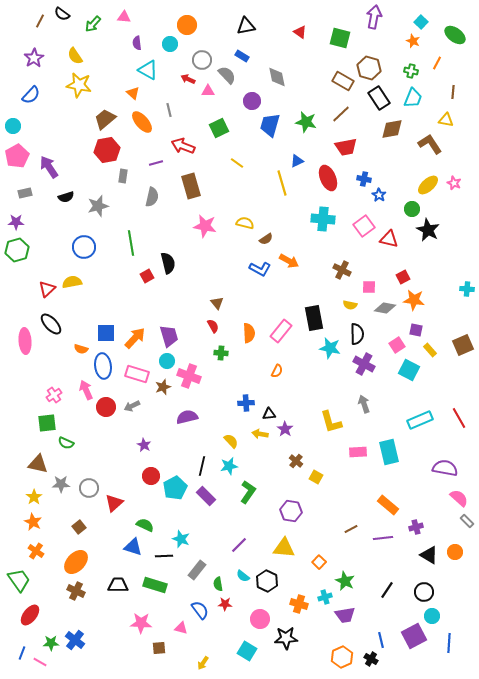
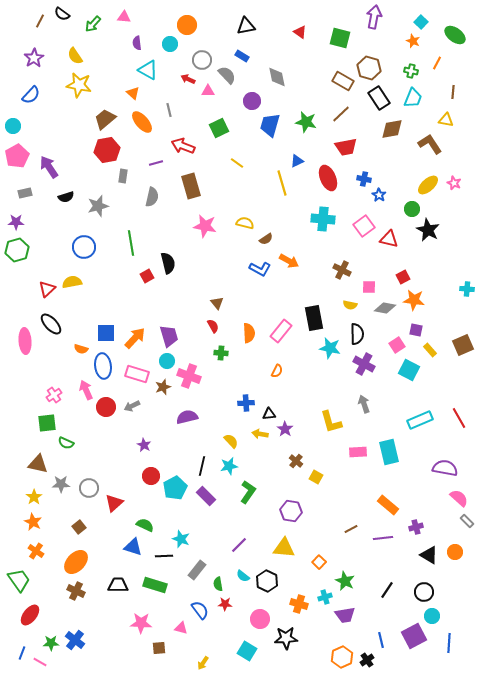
black cross at (371, 659): moved 4 px left, 1 px down; rotated 24 degrees clockwise
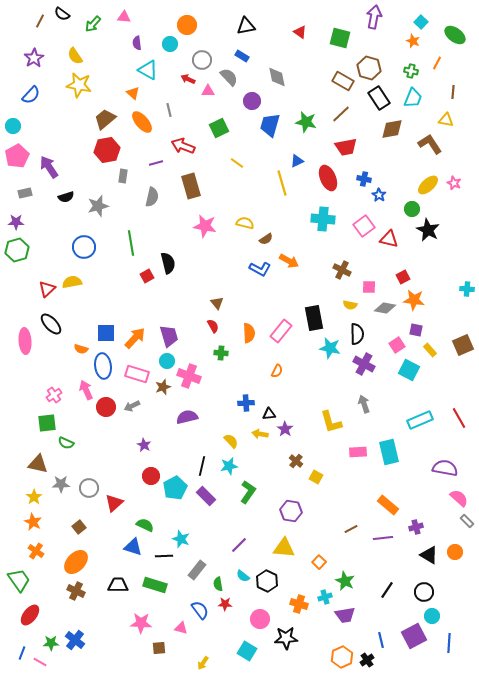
gray semicircle at (227, 75): moved 2 px right, 2 px down
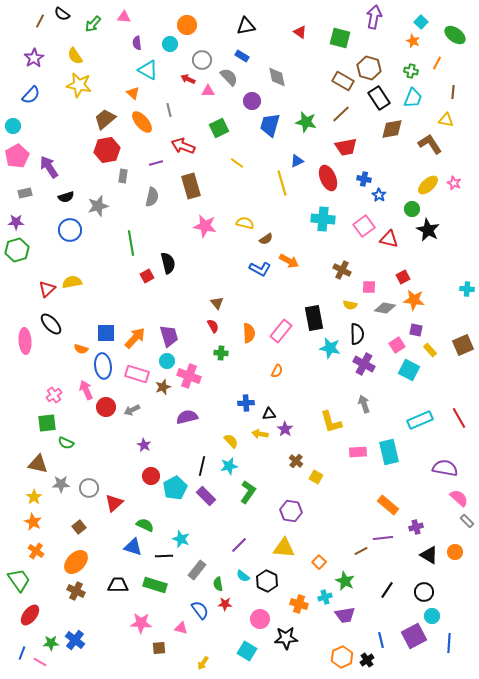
blue circle at (84, 247): moved 14 px left, 17 px up
gray arrow at (132, 406): moved 4 px down
brown line at (351, 529): moved 10 px right, 22 px down
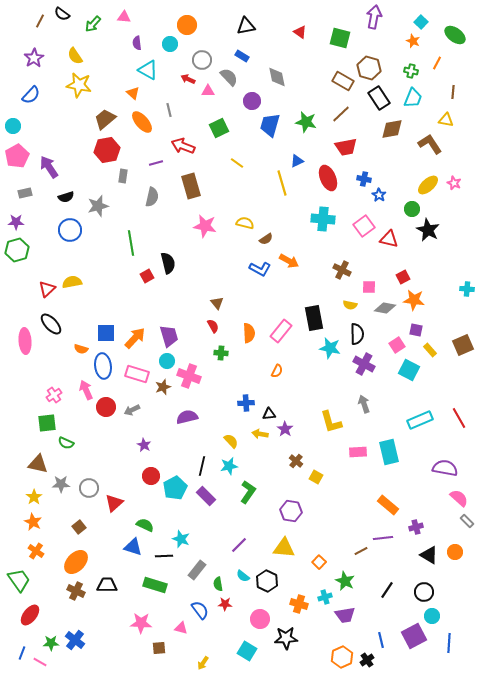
black trapezoid at (118, 585): moved 11 px left
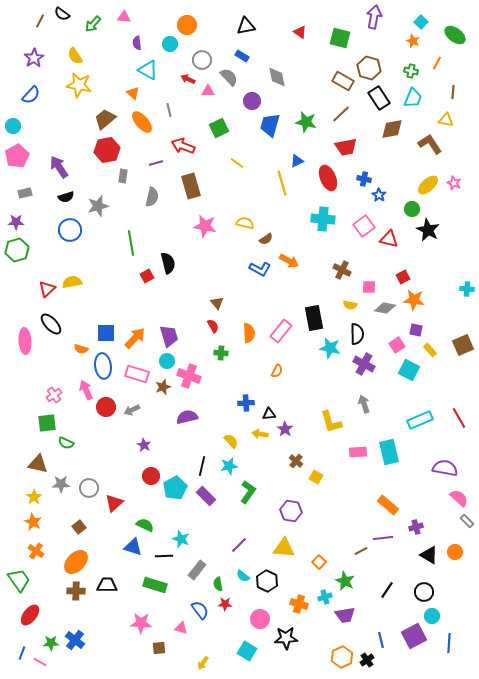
purple arrow at (49, 167): moved 10 px right
brown cross at (76, 591): rotated 24 degrees counterclockwise
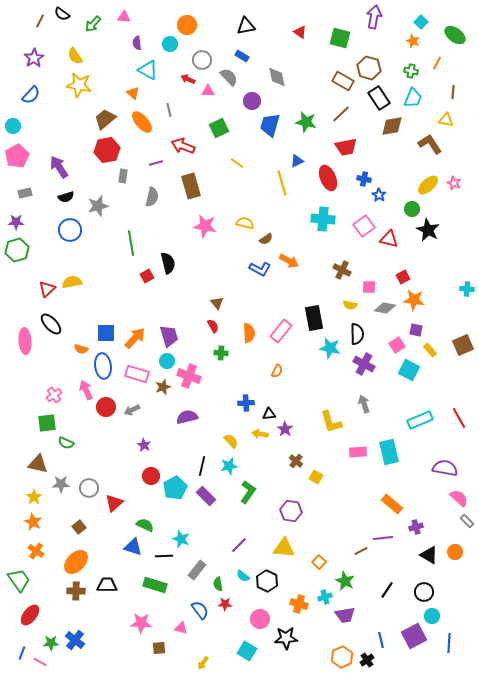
brown diamond at (392, 129): moved 3 px up
orange rectangle at (388, 505): moved 4 px right, 1 px up
